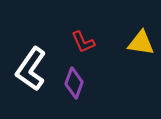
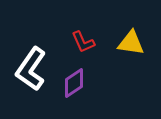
yellow triangle: moved 10 px left
purple diamond: rotated 36 degrees clockwise
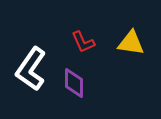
purple diamond: rotated 56 degrees counterclockwise
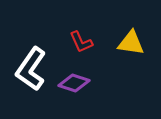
red L-shape: moved 2 px left
purple diamond: rotated 72 degrees counterclockwise
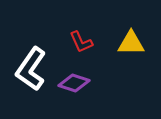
yellow triangle: rotated 8 degrees counterclockwise
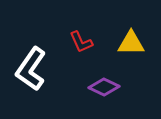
purple diamond: moved 30 px right, 4 px down; rotated 8 degrees clockwise
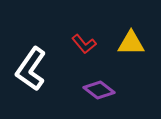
red L-shape: moved 3 px right, 2 px down; rotated 15 degrees counterclockwise
purple diamond: moved 5 px left, 3 px down; rotated 12 degrees clockwise
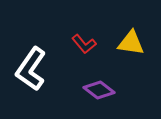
yellow triangle: rotated 8 degrees clockwise
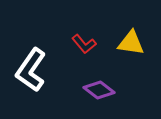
white L-shape: moved 1 px down
